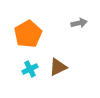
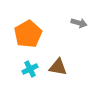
gray arrow: rotated 28 degrees clockwise
brown triangle: rotated 36 degrees clockwise
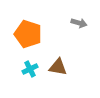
orange pentagon: rotated 24 degrees counterclockwise
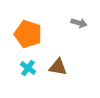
cyan cross: moved 2 px left, 1 px up; rotated 28 degrees counterclockwise
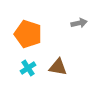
gray arrow: rotated 28 degrees counterclockwise
cyan cross: rotated 21 degrees clockwise
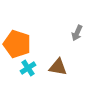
gray arrow: moved 2 px left, 10 px down; rotated 126 degrees clockwise
orange pentagon: moved 11 px left, 10 px down
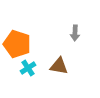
gray arrow: moved 2 px left; rotated 21 degrees counterclockwise
brown triangle: moved 1 px right, 1 px up
